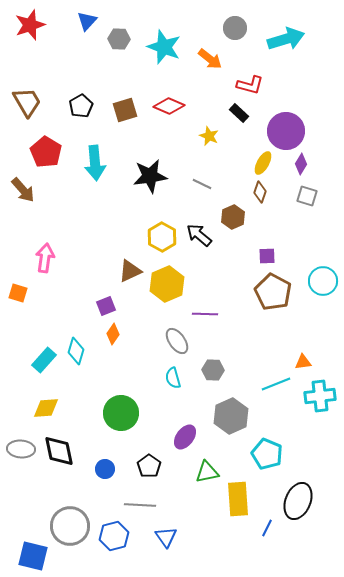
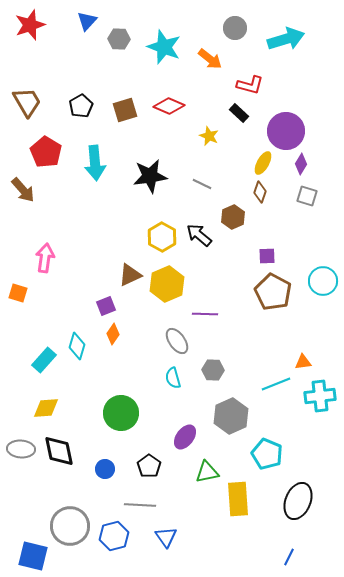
brown triangle at (130, 271): moved 4 px down
cyan diamond at (76, 351): moved 1 px right, 5 px up
blue line at (267, 528): moved 22 px right, 29 px down
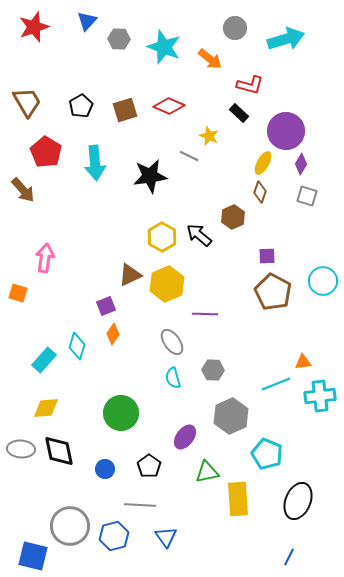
red star at (30, 25): moved 4 px right, 2 px down
gray line at (202, 184): moved 13 px left, 28 px up
gray ellipse at (177, 341): moved 5 px left, 1 px down
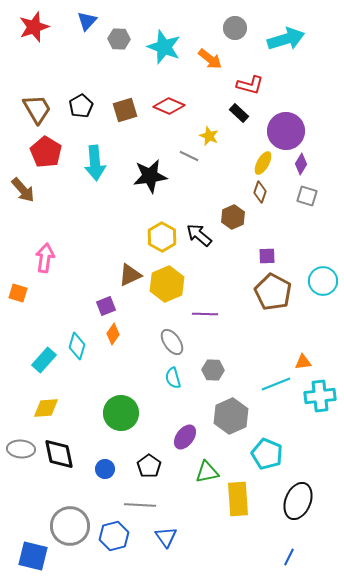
brown trapezoid at (27, 102): moved 10 px right, 7 px down
black diamond at (59, 451): moved 3 px down
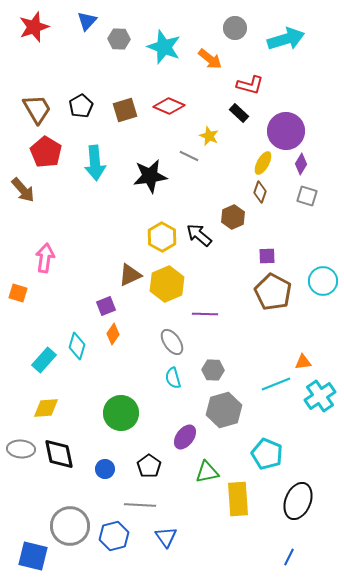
cyan cross at (320, 396): rotated 28 degrees counterclockwise
gray hexagon at (231, 416): moved 7 px left, 6 px up; rotated 8 degrees clockwise
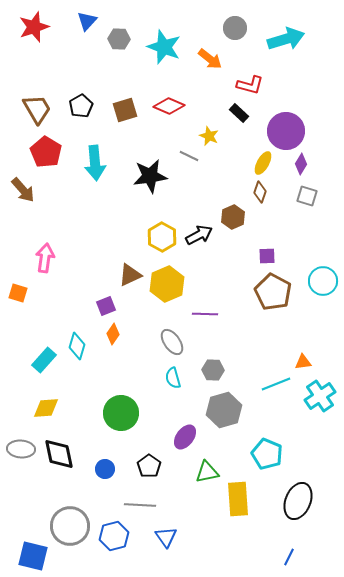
black arrow at (199, 235): rotated 112 degrees clockwise
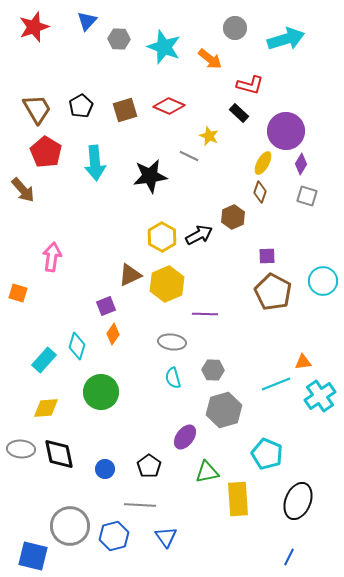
pink arrow at (45, 258): moved 7 px right, 1 px up
gray ellipse at (172, 342): rotated 48 degrees counterclockwise
green circle at (121, 413): moved 20 px left, 21 px up
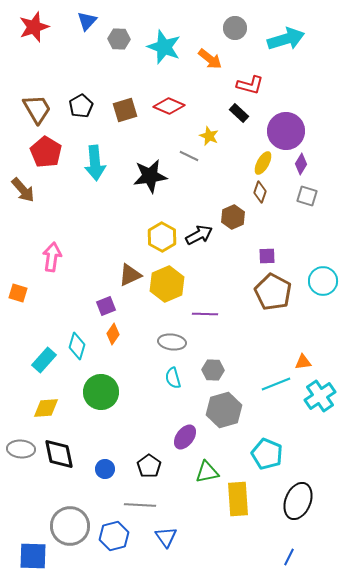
blue square at (33, 556): rotated 12 degrees counterclockwise
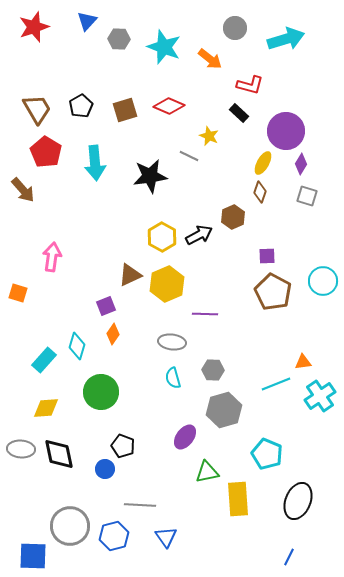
black pentagon at (149, 466): moved 26 px left, 20 px up; rotated 15 degrees counterclockwise
